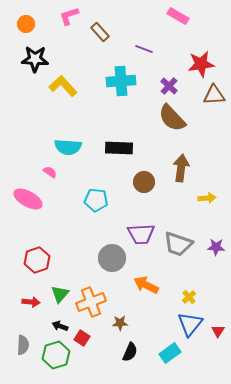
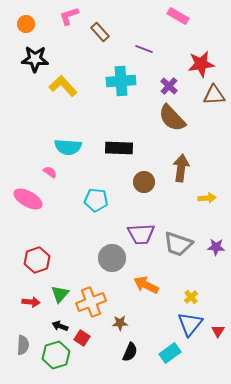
yellow cross: moved 2 px right
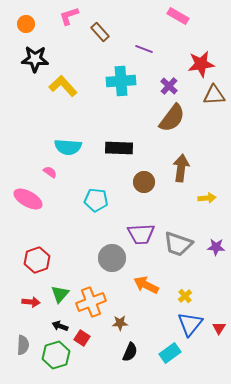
brown semicircle: rotated 100 degrees counterclockwise
yellow cross: moved 6 px left, 1 px up
red triangle: moved 1 px right, 3 px up
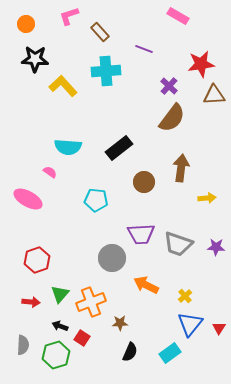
cyan cross: moved 15 px left, 10 px up
black rectangle: rotated 40 degrees counterclockwise
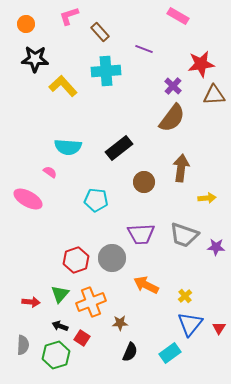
purple cross: moved 4 px right
gray trapezoid: moved 6 px right, 9 px up
red hexagon: moved 39 px right
